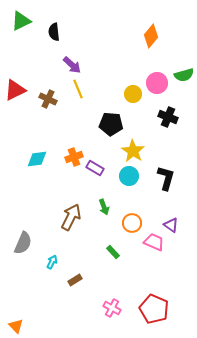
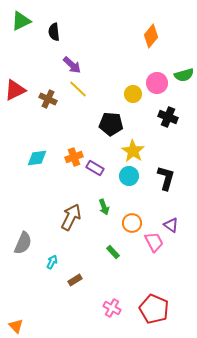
yellow line: rotated 24 degrees counterclockwise
cyan diamond: moved 1 px up
pink trapezoid: rotated 40 degrees clockwise
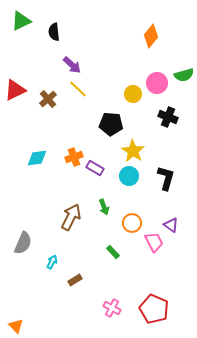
brown cross: rotated 24 degrees clockwise
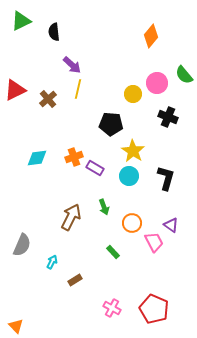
green semicircle: rotated 66 degrees clockwise
yellow line: rotated 60 degrees clockwise
gray semicircle: moved 1 px left, 2 px down
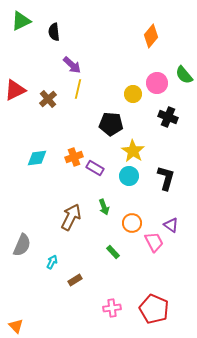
pink cross: rotated 36 degrees counterclockwise
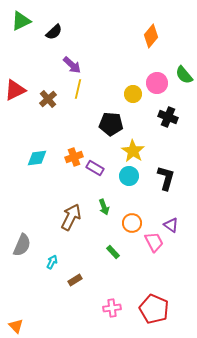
black semicircle: rotated 126 degrees counterclockwise
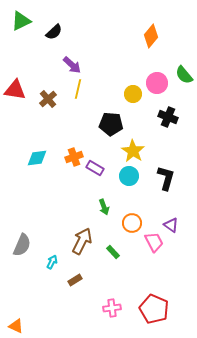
red triangle: rotated 35 degrees clockwise
brown arrow: moved 11 px right, 24 px down
orange triangle: rotated 21 degrees counterclockwise
